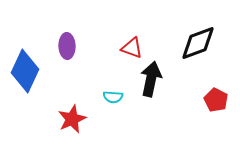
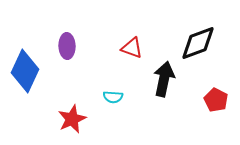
black arrow: moved 13 px right
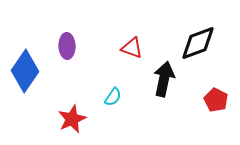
blue diamond: rotated 9 degrees clockwise
cyan semicircle: rotated 60 degrees counterclockwise
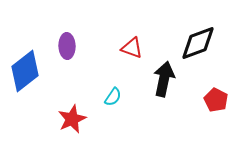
blue diamond: rotated 18 degrees clockwise
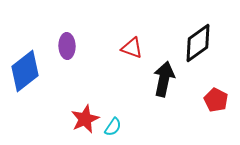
black diamond: rotated 15 degrees counterclockwise
cyan semicircle: moved 30 px down
red star: moved 13 px right
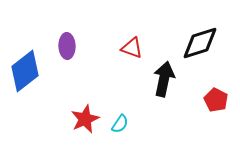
black diamond: moved 2 px right; rotated 18 degrees clockwise
cyan semicircle: moved 7 px right, 3 px up
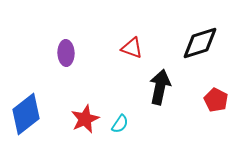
purple ellipse: moved 1 px left, 7 px down
blue diamond: moved 1 px right, 43 px down
black arrow: moved 4 px left, 8 px down
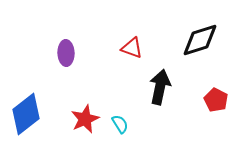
black diamond: moved 3 px up
cyan semicircle: rotated 66 degrees counterclockwise
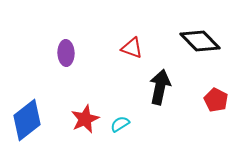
black diamond: moved 1 px down; rotated 63 degrees clockwise
blue diamond: moved 1 px right, 6 px down
cyan semicircle: rotated 90 degrees counterclockwise
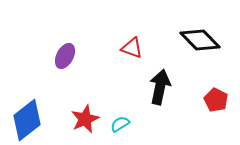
black diamond: moved 1 px up
purple ellipse: moved 1 px left, 3 px down; rotated 30 degrees clockwise
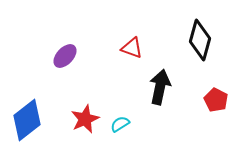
black diamond: rotated 60 degrees clockwise
purple ellipse: rotated 15 degrees clockwise
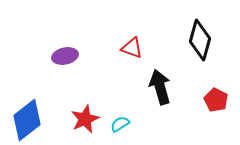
purple ellipse: rotated 35 degrees clockwise
black arrow: rotated 28 degrees counterclockwise
